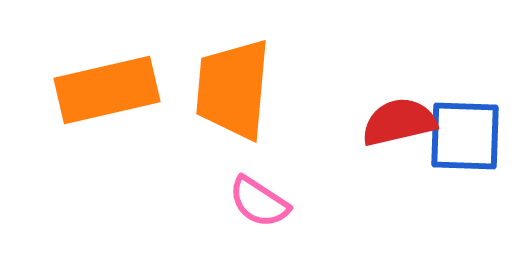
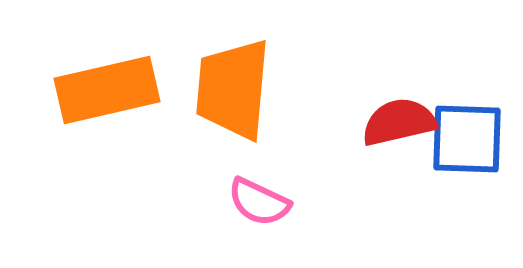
blue square: moved 2 px right, 3 px down
pink semicircle: rotated 8 degrees counterclockwise
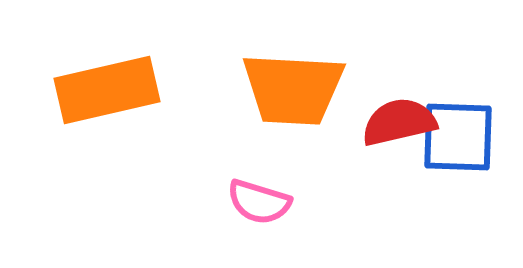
orange trapezoid: moved 60 px right; rotated 92 degrees counterclockwise
blue square: moved 9 px left, 2 px up
pink semicircle: rotated 8 degrees counterclockwise
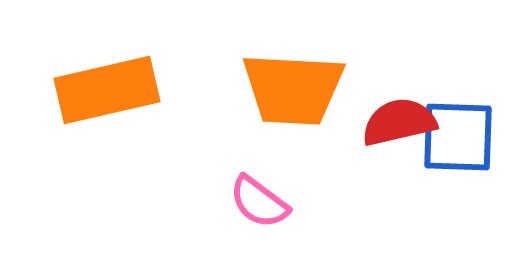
pink semicircle: rotated 20 degrees clockwise
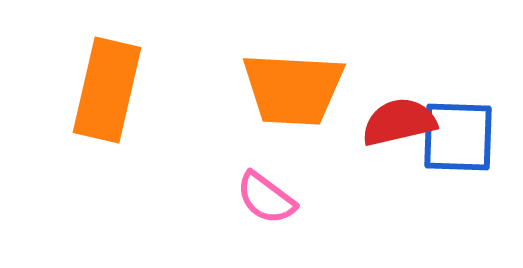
orange rectangle: rotated 64 degrees counterclockwise
pink semicircle: moved 7 px right, 4 px up
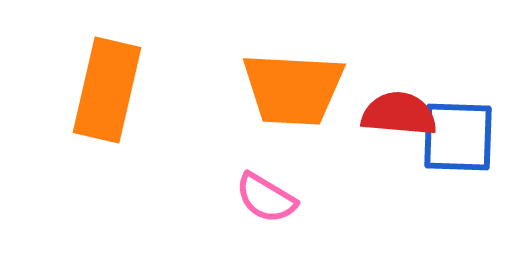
red semicircle: moved 8 px up; rotated 18 degrees clockwise
pink semicircle: rotated 6 degrees counterclockwise
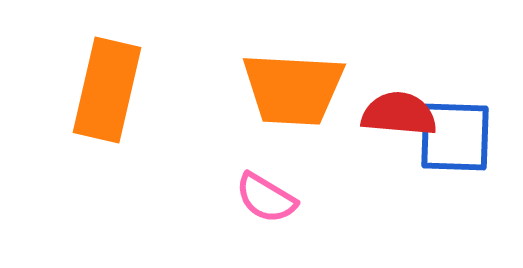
blue square: moved 3 px left
